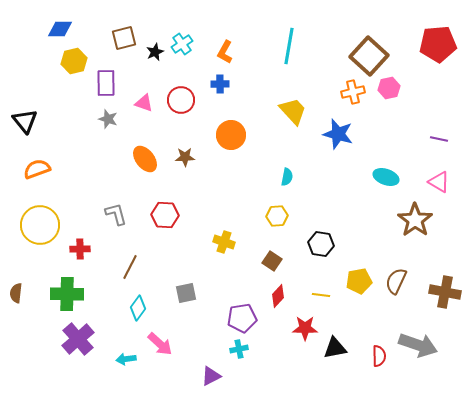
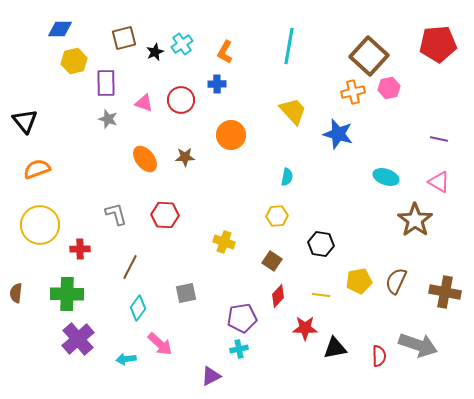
blue cross at (220, 84): moved 3 px left
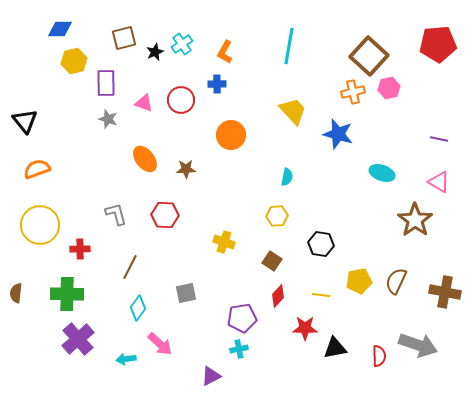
brown star at (185, 157): moved 1 px right, 12 px down
cyan ellipse at (386, 177): moved 4 px left, 4 px up
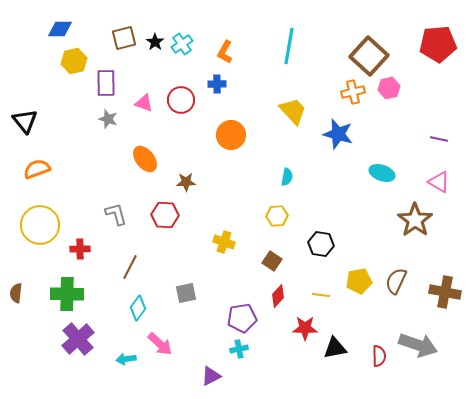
black star at (155, 52): moved 10 px up; rotated 12 degrees counterclockwise
brown star at (186, 169): moved 13 px down
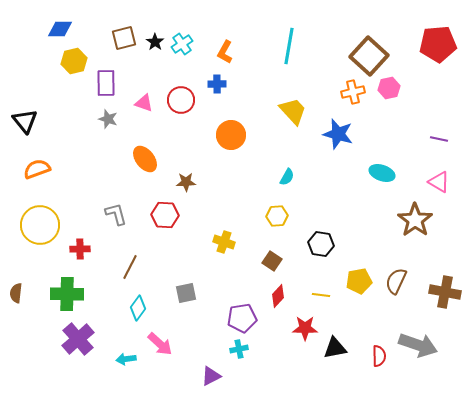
cyan semicircle at (287, 177): rotated 18 degrees clockwise
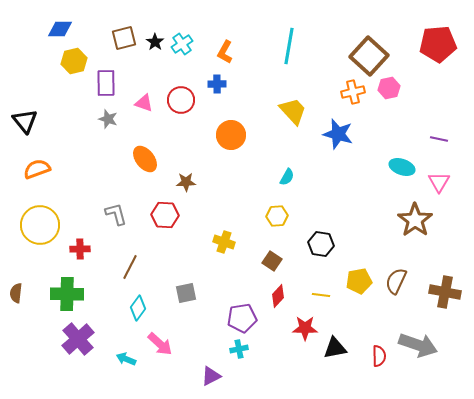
cyan ellipse at (382, 173): moved 20 px right, 6 px up
pink triangle at (439, 182): rotated 30 degrees clockwise
cyan arrow at (126, 359): rotated 30 degrees clockwise
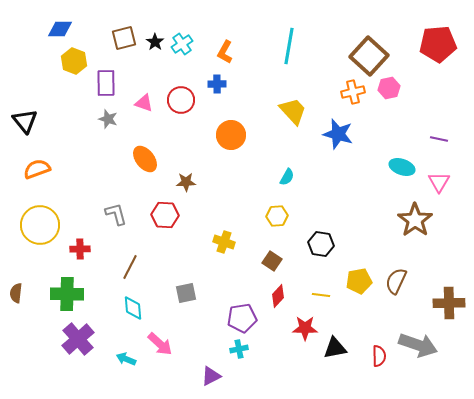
yellow hexagon at (74, 61): rotated 25 degrees counterclockwise
brown cross at (445, 292): moved 4 px right, 11 px down; rotated 12 degrees counterclockwise
cyan diamond at (138, 308): moved 5 px left; rotated 40 degrees counterclockwise
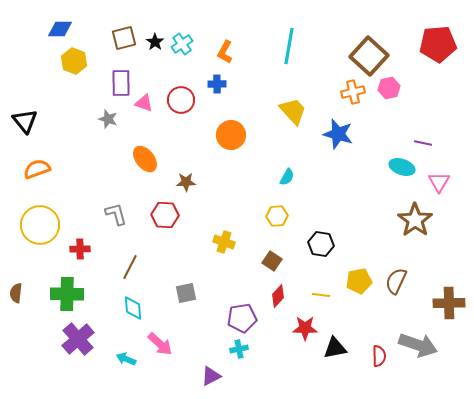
purple rectangle at (106, 83): moved 15 px right
purple line at (439, 139): moved 16 px left, 4 px down
